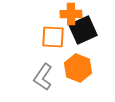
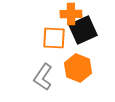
orange square: moved 1 px right, 1 px down
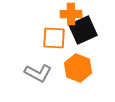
gray L-shape: moved 5 px left, 4 px up; rotated 96 degrees counterclockwise
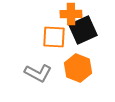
orange square: moved 1 px up
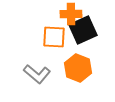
gray L-shape: moved 1 px left, 1 px down; rotated 12 degrees clockwise
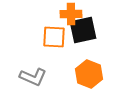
black square: rotated 12 degrees clockwise
orange hexagon: moved 11 px right, 6 px down
gray L-shape: moved 4 px left, 3 px down; rotated 16 degrees counterclockwise
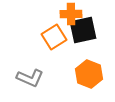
orange square: rotated 35 degrees counterclockwise
gray L-shape: moved 3 px left, 1 px down
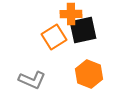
gray L-shape: moved 2 px right, 2 px down
